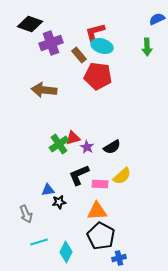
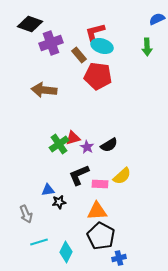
black semicircle: moved 3 px left, 2 px up
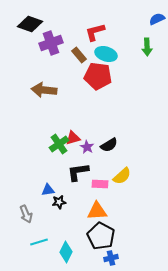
cyan ellipse: moved 4 px right, 8 px down
black L-shape: moved 1 px left, 3 px up; rotated 15 degrees clockwise
blue cross: moved 8 px left
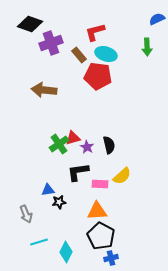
black semicircle: rotated 72 degrees counterclockwise
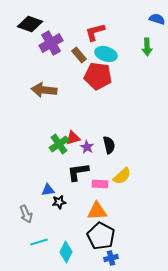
blue semicircle: rotated 42 degrees clockwise
purple cross: rotated 10 degrees counterclockwise
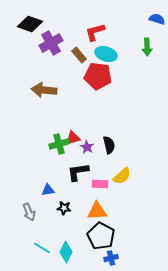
green cross: rotated 18 degrees clockwise
black star: moved 5 px right, 6 px down; rotated 16 degrees clockwise
gray arrow: moved 3 px right, 2 px up
cyan line: moved 3 px right, 6 px down; rotated 48 degrees clockwise
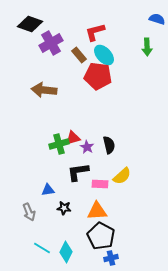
cyan ellipse: moved 2 px left, 1 px down; rotated 30 degrees clockwise
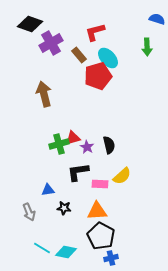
cyan ellipse: moved 4 px right, 3 px down
red pentagon: rotated 24 degrees counterclockwise
brown arrow: moved 4 px down; rotated 70 degrees clockwise
cyan diamond: rotated 75 degrees clockwise
